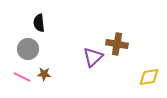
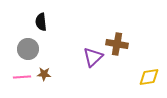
black semicircle: moved 2 px right, 1 px up
pink line: rotated 30 degrees counterclockwise
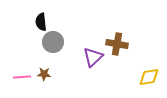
gray circle: moved 25 px right, 7 px up
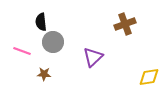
brown cross: moved 8 px right, 20 px up; rotated 30 degrees counterclockwise
pink line: moved 26 px up; rotated 24 degrees clockwise
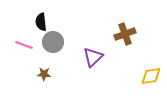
brown cross: moved 10 px down
pink line: moved 2 px right, 6 px up
yellow diamond: moved 2 px right, 1 px up
